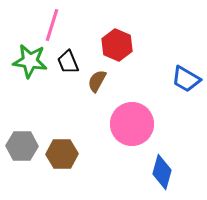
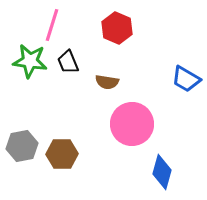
red hexagon: moved 17 px up
brown semicircle: moved 10 px right, 1 px down; rotated 110 degrees counterclockwise
gray hexagon: rotated 12 degrees counterclockwise
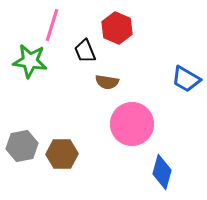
black trapezoid: moved 17 px right, 11 px up
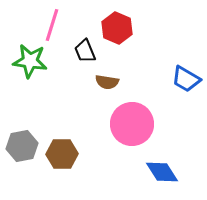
blue diamond: rotated 48 degrees counterclockwise
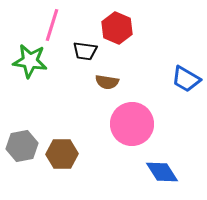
black trapezoid: rotated 60 degrees counterclockwise
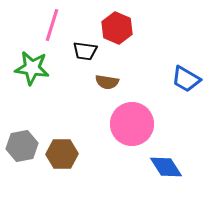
green star: moved 2 px right, 7 px down
blue diamond: moved 4 px right, 5 px up
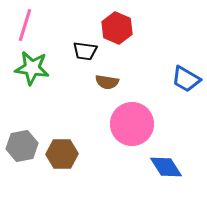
pink line: moved 27 px left
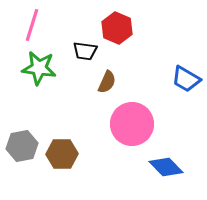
pink line: moved 7 px right
green star: moved 7 px right
brown semicircle: rotated 75 degrees counterclockwise
blue diamond: rotated 12 degrees counterclockwise
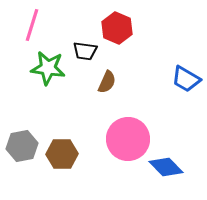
green star: moved 9 px right
pink circle: moved 4 px left, 15 px down
